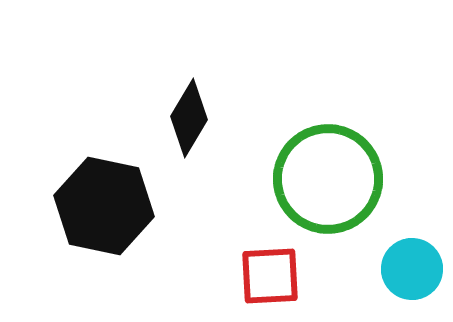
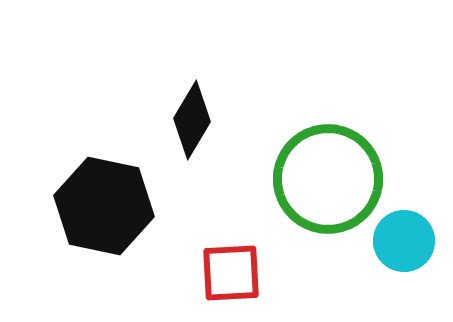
black diamond: moved 3 px right, 2 px down
cyan circle: moved 8 px left, 28 px up
red square: moved 39 px left, 3 px up
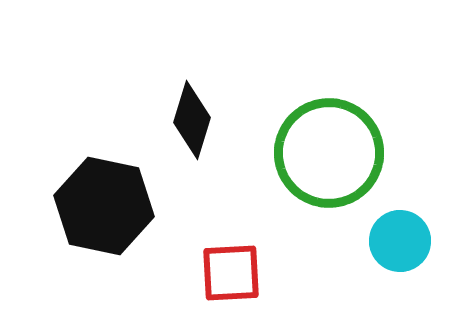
black diamond: rotated 14 degrees counterclockwise
green circle: moved 1 px right, 26 px up
cyan circle: moved 4 px left
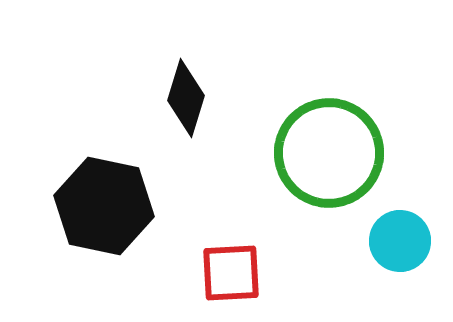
black diamond: moved 6 px left, 22 px up
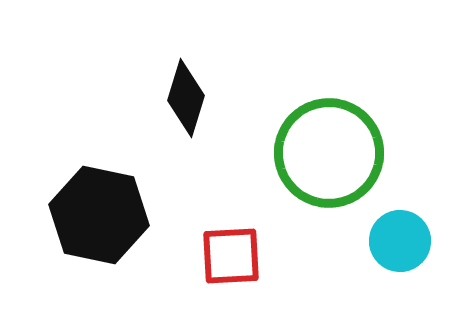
black hexagon: moved 5 px left, 9 px down
red square: moved 17 px up
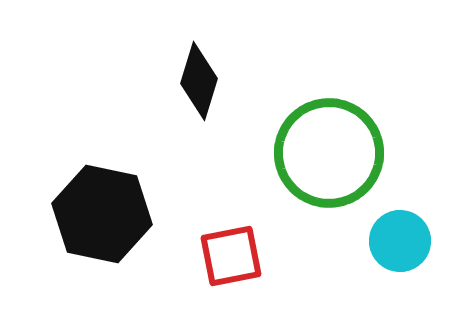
black diamond: moved 13 px right, 17 px up
black hexagon: moved 3 px right, 1 px up
red square: rotated 8 degrees counterclockwise
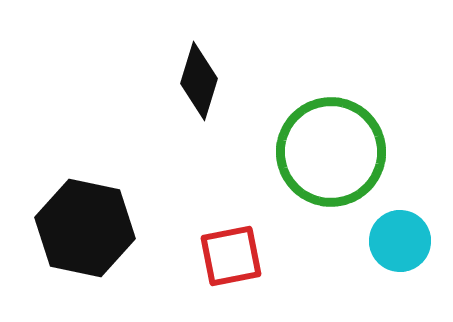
green circle: moved 2 px right, 1 px up
black hexagon: moved 17 px left, 14 px down
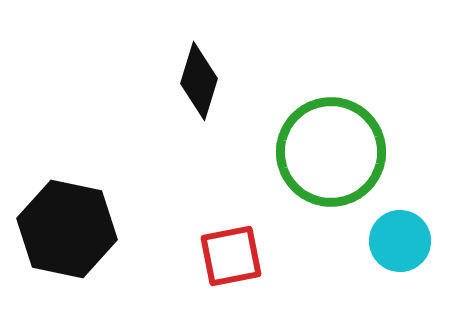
black hexagon: moved 18 px left, 1 px down
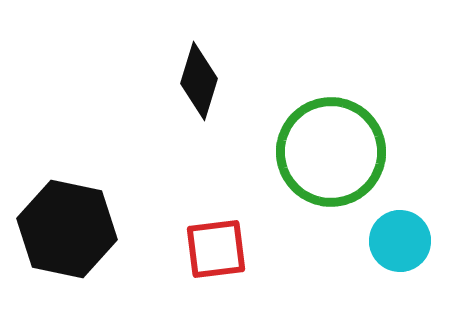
red square: moved 15 px left, 7 px up; rotated 4 degrees clockwise
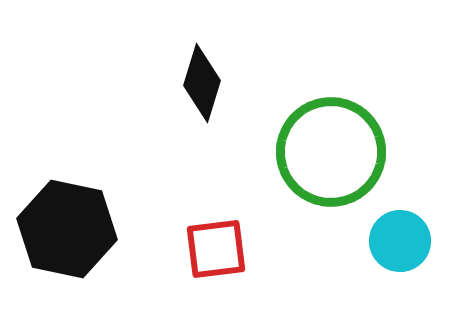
black diamond: moved 3 px right, 2 px down
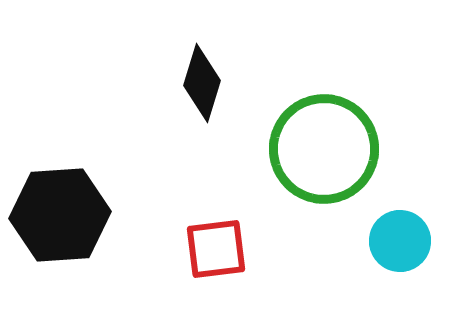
green circle: moved 7 px left, 3 px up
black hexagon: moved 7 px left, 14 px up; rotated 16 degrees counterclockwise
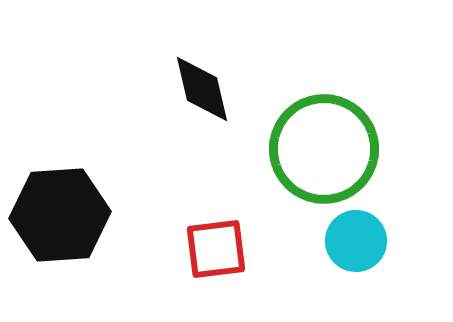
black diamond: moved 6 px down; rotated 30 degrees counterclockwise
cyan circle: moved 44 px left
